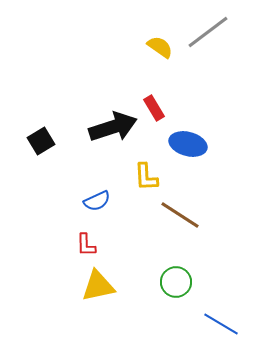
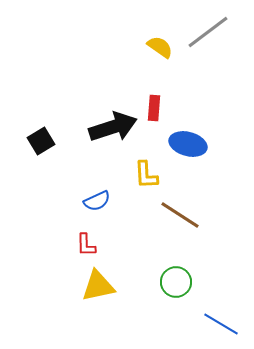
red rectangle: rotated 35 degrees clockwise
yellow L-shape: moved 2 px up
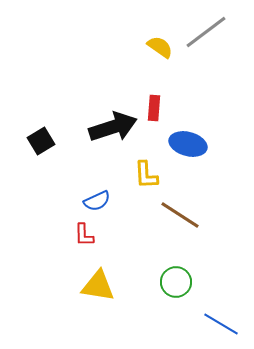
gray line: moved 2 px left
red L-shape: moved 2 px left, 10 px up
yellow triangle: rotated 21 degrees clockwise
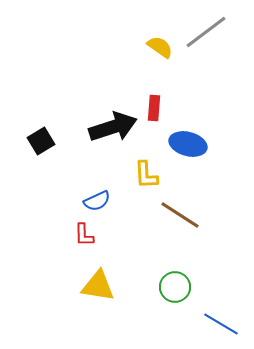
green circle: moved 1 px left, 5 px down
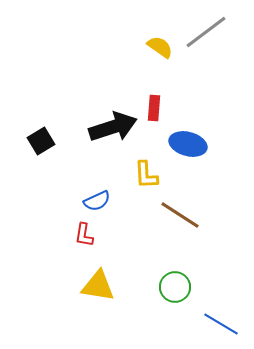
red L-shape: rotated 10 degrees clockwise
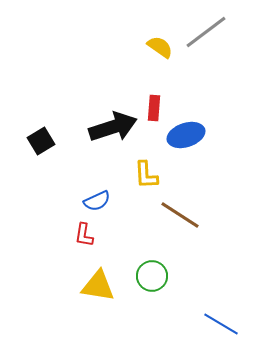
blue ellipse: moved 2 px left, 9 px up; rotated 33 degrees counterclockwise
green circle: moved 23 px left, 11 px up
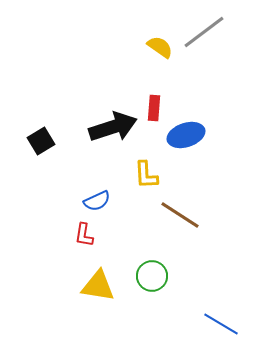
gray line: moved 2 px left
